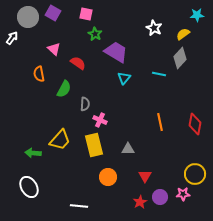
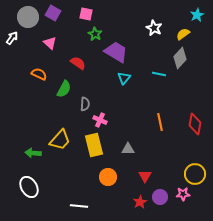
cyan star: rotated 24 degrees counterclockwise
pink triangle: moved 4 px left, 6 px up
orange semicircle: rotated 126 degrees clockwise
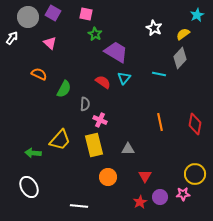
red semicircle: moved 25 px right, 19 px down
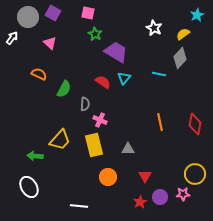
pink square: moved 2 px right, 1 px up
green arrow: moved 2 px right, 3 px down
